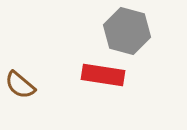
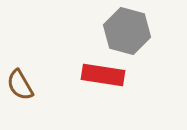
brown semicircle: rotated 20 degrees clockwise
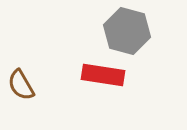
brown semicircle: moved 1 px right
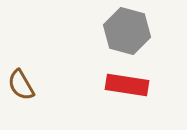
red rectangle: moved 24 px right, 10 px down
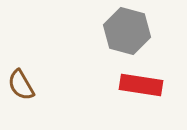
red rectangle: moved 14 px right
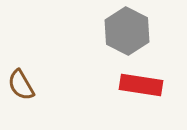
gray hexagon: rotated 12 degrees clockwise
